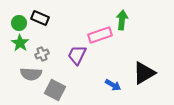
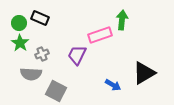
gray square: moved 1 px right, 1 px down
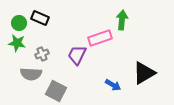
pink rectangle: moved 3 px down
green star: moved 3 px left; rotated 24 degrees counterclockwise
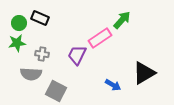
green arrow: rotated 36 degrees clockwise
pink rectangle: rotated 15 degrees counterclockwise
green star: rotated 18 degrees counterclockwise
gray cross: rotated 32 degrees clockwise
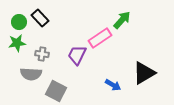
black rectangle: rotated 24 degrees clockwise
green circle: moved 1 px up
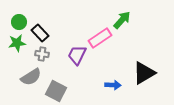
black rectangle: moved 15 px down
gray semicircle: moved 3 px down; rotated 35 degrees counterclockwise
blue arrow: rotated 28 degrees counterclockwise
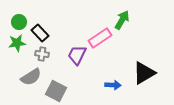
green arrow: rotated 12 degrees counterclockwise
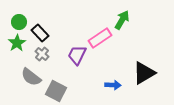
green star: rotated 24 degrees counterclockwise
gray cross: rotated 32 degrees clockwise
gray semicircle: rotated 70 degrees clockwise
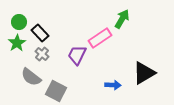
green arrow: moved 1 px up
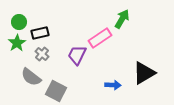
black rectangle: rotated 60 degrees counterclockwise
